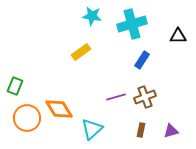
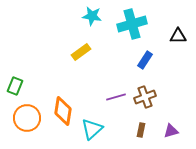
blue rectangle: moved 3 px right
orange diamond: moved 4 px right, 2 px down; rotated 40 degrees clockwise
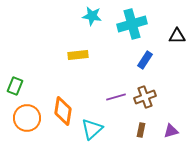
black triangle: moved 1 px left
yellow rectangle: moved 3 px left, 3 px down; rotated 30 degrees clockwise
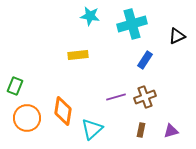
cyan star: moved 2 px left
black triangle: rotated 24 degrees counterclockwise
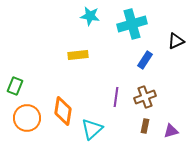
black triangle: moved 1 px left, 5 px down
purple line: rotated 66 degrees counterclockwise
brown rectangle: moved 4 px right, 4 px up
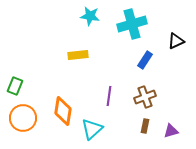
purple line: moved 7 px left, 1 px up
orange circle: moved 4 px left
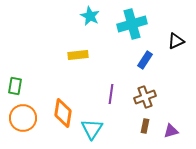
cyan star: rotated 18 degrees clockwise
green rectangle: rotated 12 degrees counterclockwise
purple line: moved 2 px right, 2 px up
orange diamond: moved 2 px down
cyan triangle: rotated 15 degrees counterclockwise
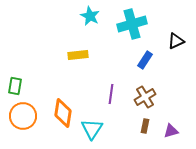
brown cross: rotated 10 degrees counterclockwise
orange circle: moved 2 px up
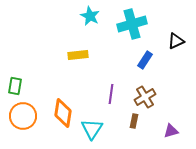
brown rectangle: moved 11 px left, 5 px up
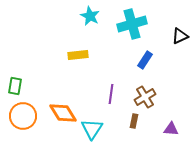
black triangle: moved 4 px right, 5 px up
orange diamond: rotated 40 degrees counterclockwise
purple triangle: moved 2 px up; rotated 21 degrees clockwise
